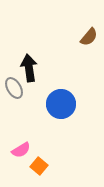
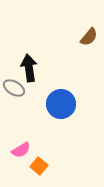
gray ellipse: rotated 30 degrees counterclockwise
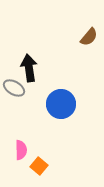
pink semicircle: rotated 60 degrees counterclockwise
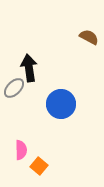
brown semicircle: rotated 102 degrees counterclockwise
gray ellipse: rotated 75 degrees counterclockwise
